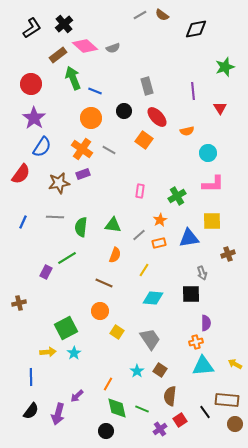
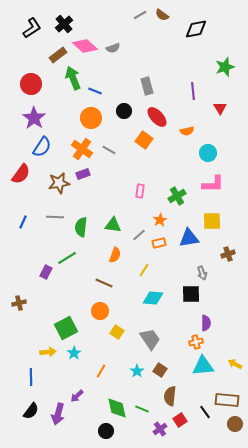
orange line at (108, 384): moved 7 px left, 13 px up
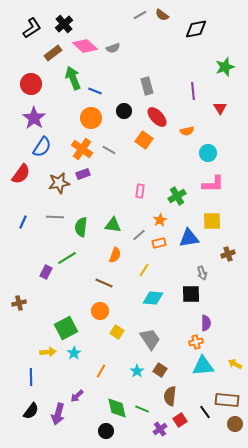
brown rectangle at (58, 55): moved 5 px left, 2 px up
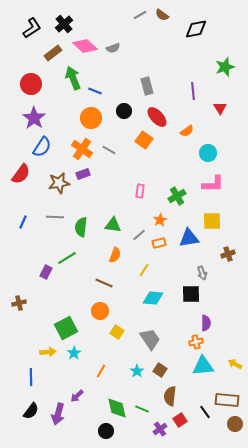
orange semicircle at (187, 131): rotated 24 degrees counterclockwise
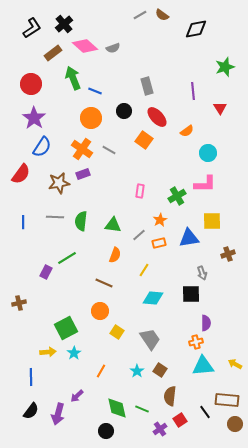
pink L-shape at (213, 184): moved 8 px left
blue line at (23, 222): rotated 24 degrees counterclockwise
green semicircle at (81, 227): moved 6 px up
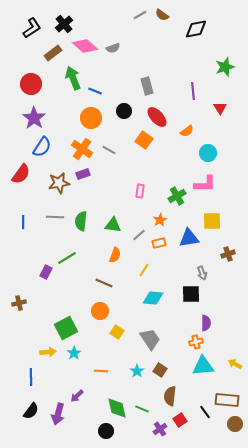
orange line at (101, 371): rotated 64 degrees clockwise
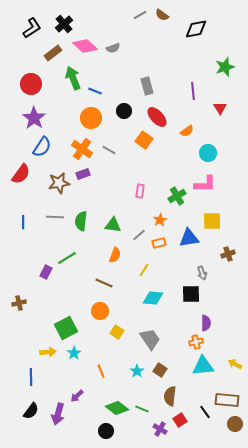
orange line at (101, 371): rotated 64 degrees clockwise
green diamond at (117, 408): rotated 40 degrees counterclockwise
purple cross at (160, 429): rotated 24 degrees counterclockwise
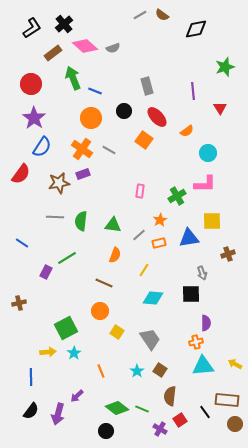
blue line at (23, 222): moved 1 px left, 21 px down; rotated 56 degrees counterclockwise
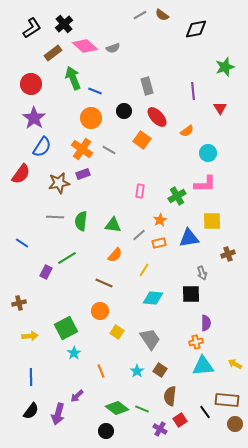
orange square at (144, 140): moved 2 px left
orange semicircle at (115, 255): rotated 21 degrees clockwise
yellow arrow at (48, 352): moved 18 px left, 16 px up
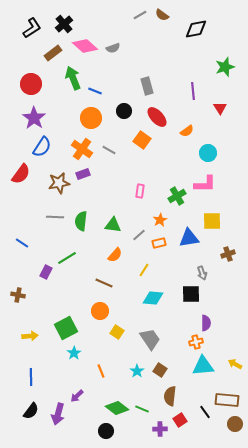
brown cross at (19, 303): moved 1 px left, 8 px up; rotated 24 degrees clockwise
purple cross at (160, 429): rotated 32 degrees counterclockwise
